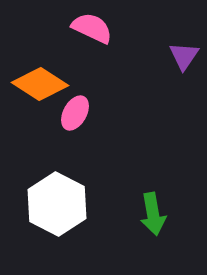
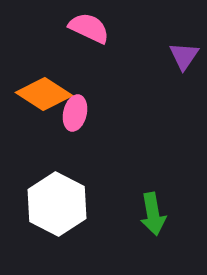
pink semicircle: moved 3 px left
orange diamond: moved 4 px right, 10 px down
pink ellipse: rotated 16 degrees counterclockwise
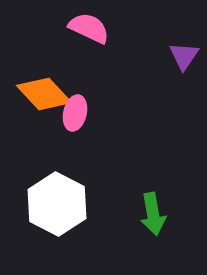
orange diamond: rotated 14 degrees clockwise
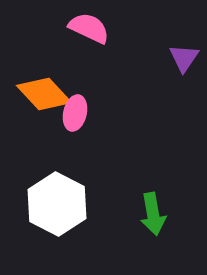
purple triangle: moved 2 px down
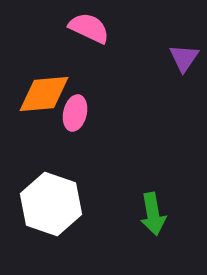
orange diamond: rotated 52 degrees counterclockwise
white hexagon: moved 6 px left; rotated 8 degrees counterclockwise
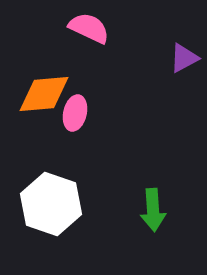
purple triangle: rotated 28 degrees clockwise
green arrow: moved 4 px up; rotated 6 degrees clockwise
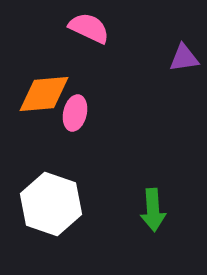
purple triangle: rotated 20 degrees clockwise
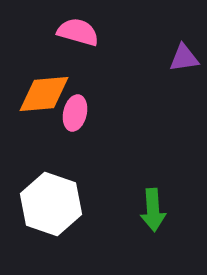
pink semicircle: moved 11 px left, 4 px down; rotated 9 degrees counterclockwise
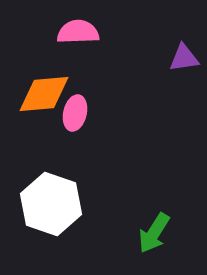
pink semicircle: rotated 18 degrees counterclockwise
green arrow: moved 1 px right, 23 px down; rotated 36 degrees clockwise
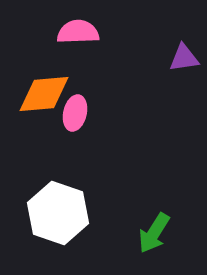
white hexagon: moved 7 px right, 9 px down
